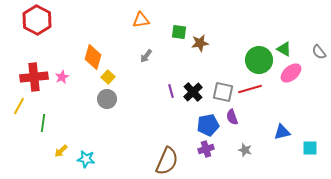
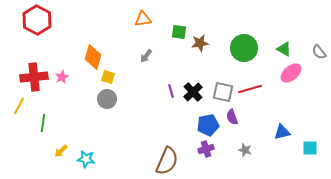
orange triangle: moved 2 px right, 1 px up
green circle: moved 15 px left, 12 px up
yellow square: rotated 24 degrees counterclockwise
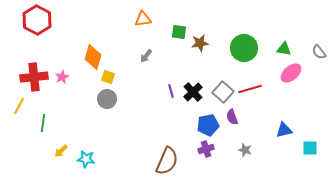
green triangle: rotated 21 degrees counterclockwise
gray square: rotated 30 degrees clockwise
blue triangle: moved 2 px right, 2 px up
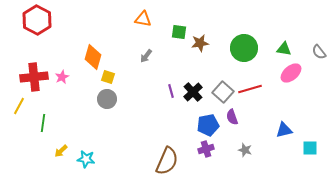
orange triangle: rotated 18 degrees clockwise
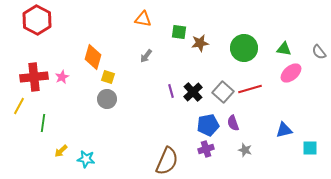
purple semicircle: moved 1 px right, 6 px down
